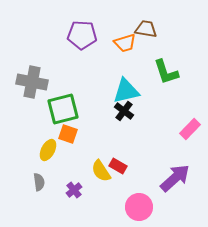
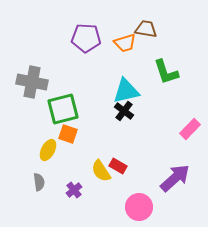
purple pentagon: moved 4 px right, 3 px down
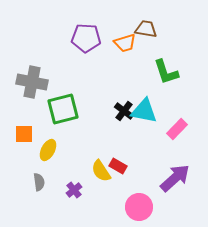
cyan triangle: moved 18 px right, 20 px down; rotated 24 degrees clockwise
pink rectangle: moved 13 px left
orange square: moved 44 px left; rotated 18 degrees counterclockwise
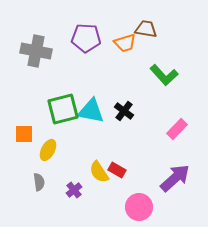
green L-shape: moved 2 px left, 3 px down; rotated 24 degrees counterclockwise
gray cross: moved 4 px right, 31 px up
cyan triangle: moved 53 px left
red rectangle: moved 1 px left, 4 px down
yellow semicircle: moved 2 px left, 1 px down
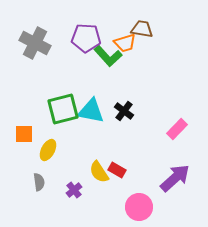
brown trapezoid: moved 4 px left
gray cross: moved 1 px left, 8 px up; rotated 16 degrees clockwise
green L-shape: moved 56 px left, 19 px up
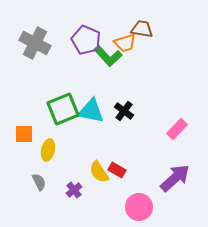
purple pentagon: moved 2 px down; rotated 20 degrees clockwise
green square: rotated 8 degrees counterclockwise
yellow ellipse: rotated 15 degrees counterclockwise
gray semicircle: rotated 18 degrees counterclockwise
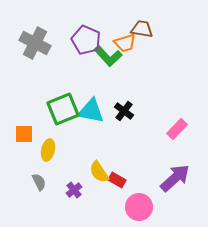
red rectangle: moved 10 px down
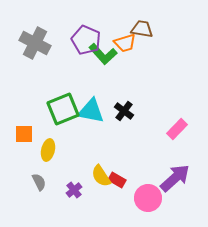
green L-shape: moved 5 px left, 2 px up
yellow semicircle: moved 2 px right, 4 px down
pink circle: moved 9 px right, 9 px up
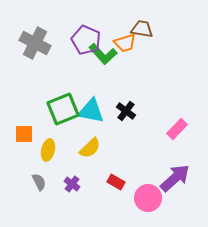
black cross: moved 2 px right
yellow semicircle: moved 11 px left, 28 px up; rotated 100 degrees counterclockwise
red rectangle: moved 1 px left, 2 px down
purple cross: moved 2 px left, 6 px up; rotated 14 degrees counterclockwise
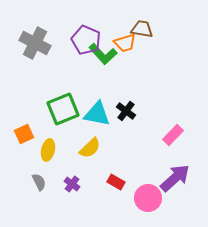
cyan triangle: moved 6 px right, 3 px down
pink rectangle: moved 4 px left, 6 px down
orange square: rotated 24 degrees counterclockwise
